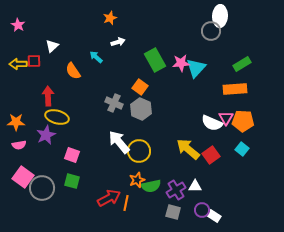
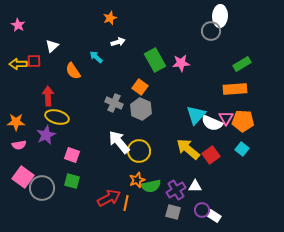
cyan triangle at (196, 68): moved 47 px down
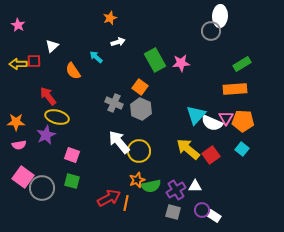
red arrow at (48, 96): rotated 36 degrees counterclockwise
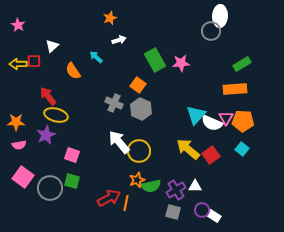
white arrow at (118, 42): moved 1 px right, 2 px up
orange square at (140, 87): moved 2 px left, 2 px up
yellow ellipse at (57, 117): moved 1 px left, 2 px up
gray circle at (42, 188): moved 8 px right
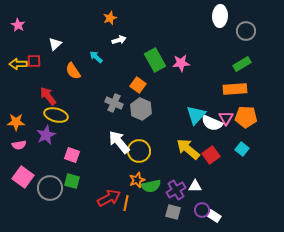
gray circle at (211, 31): moved 35 px right
white triangle at (52, 46): moved 3 px right, 2 px up
orange pentagon at (243, 121): moved 3 px right, 4 px up
